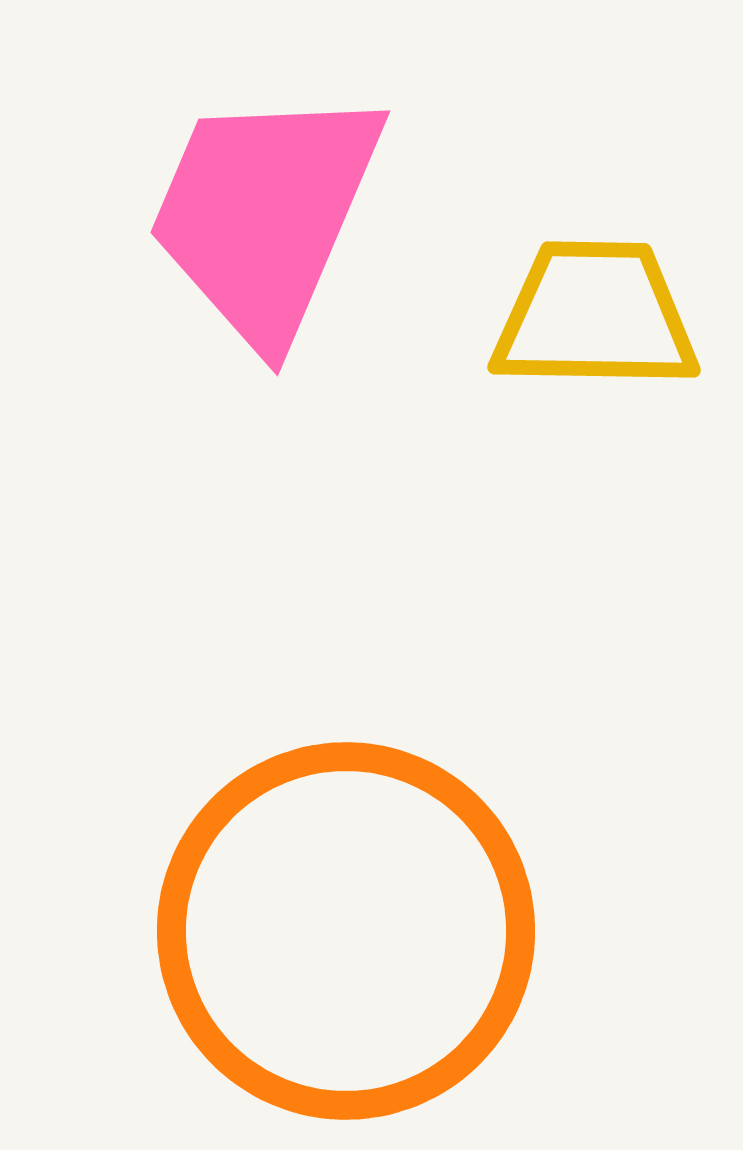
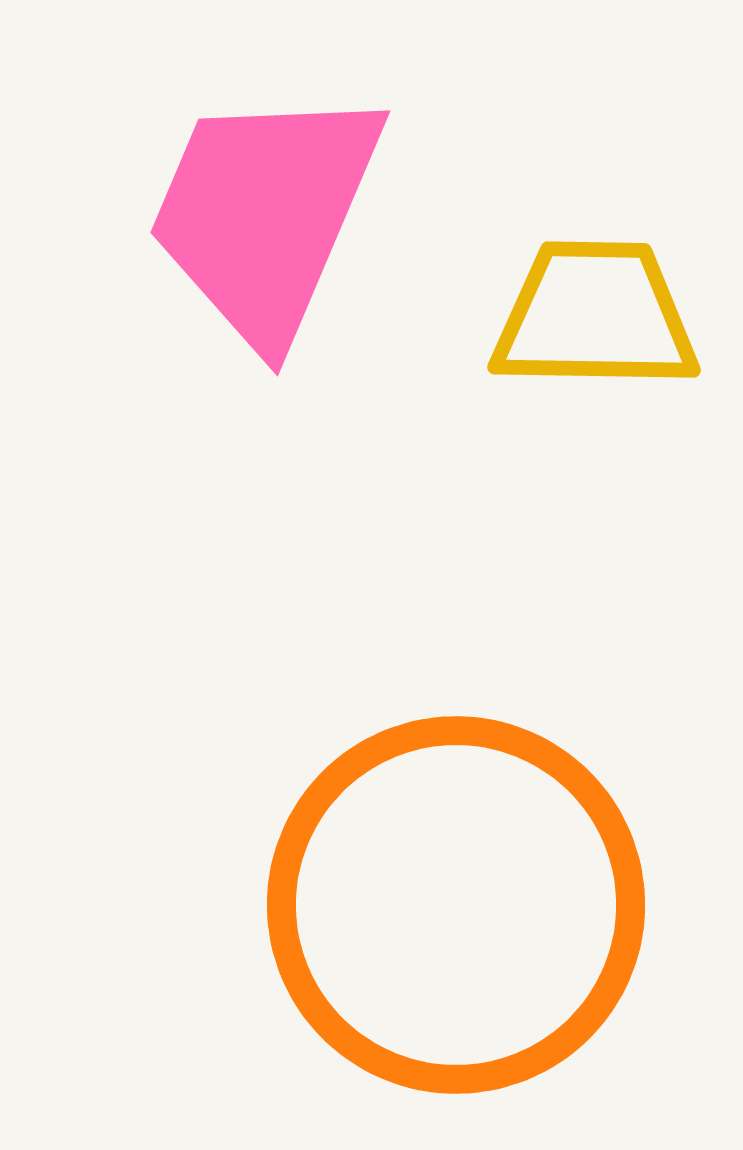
orange circle: moved 110 px right, 26 px up
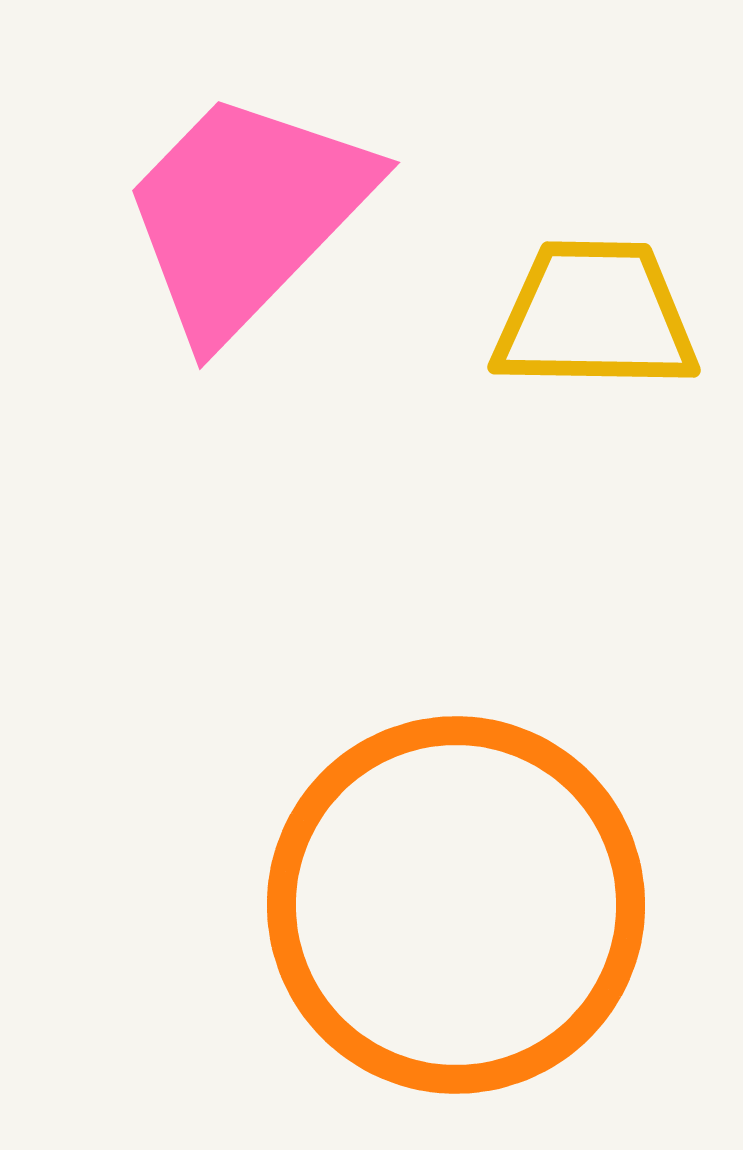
pink trapezoid: moved 19 px left; rotated 21 degrees clockwise
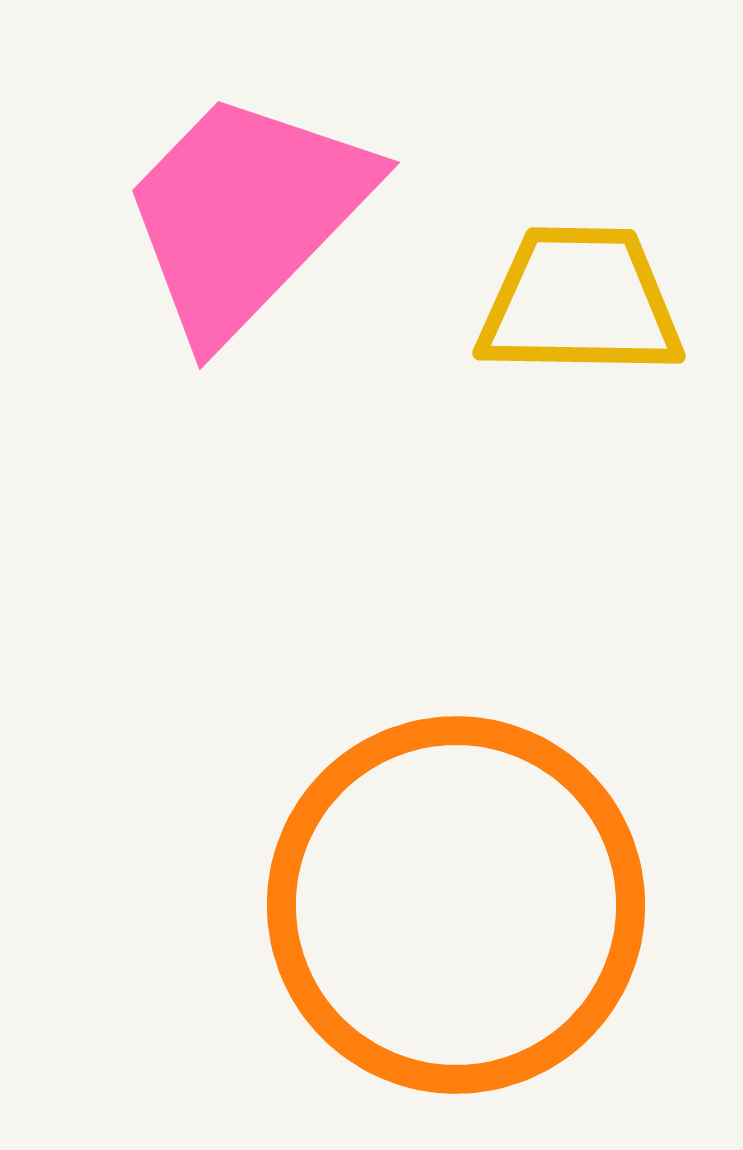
yellow trapezoid: moved 15 px left, 14 px up
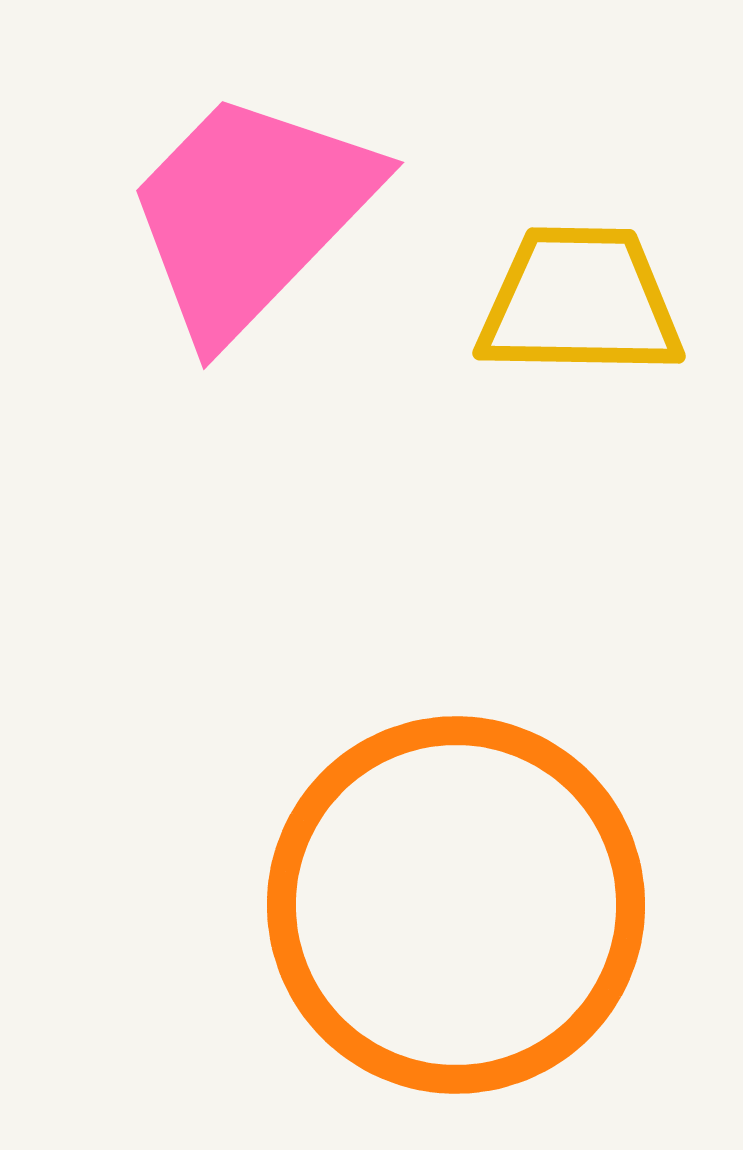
pink trapezoid: moved 4 px right
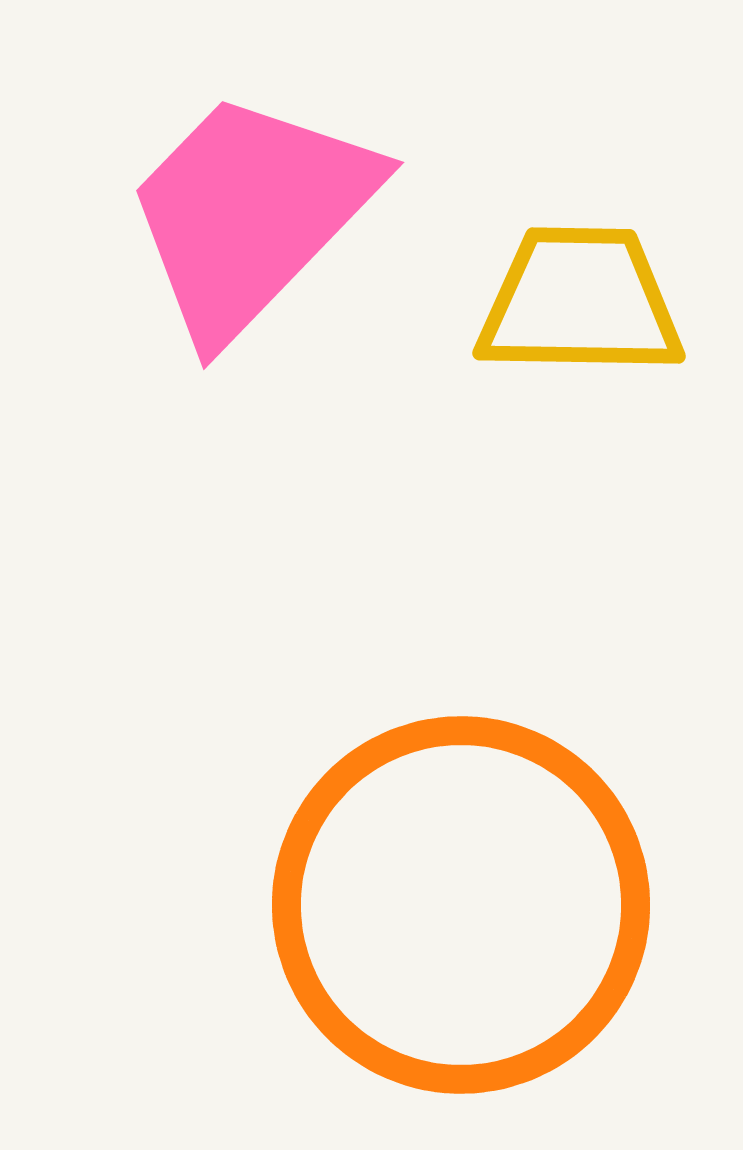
orange circle: moved 5 px right
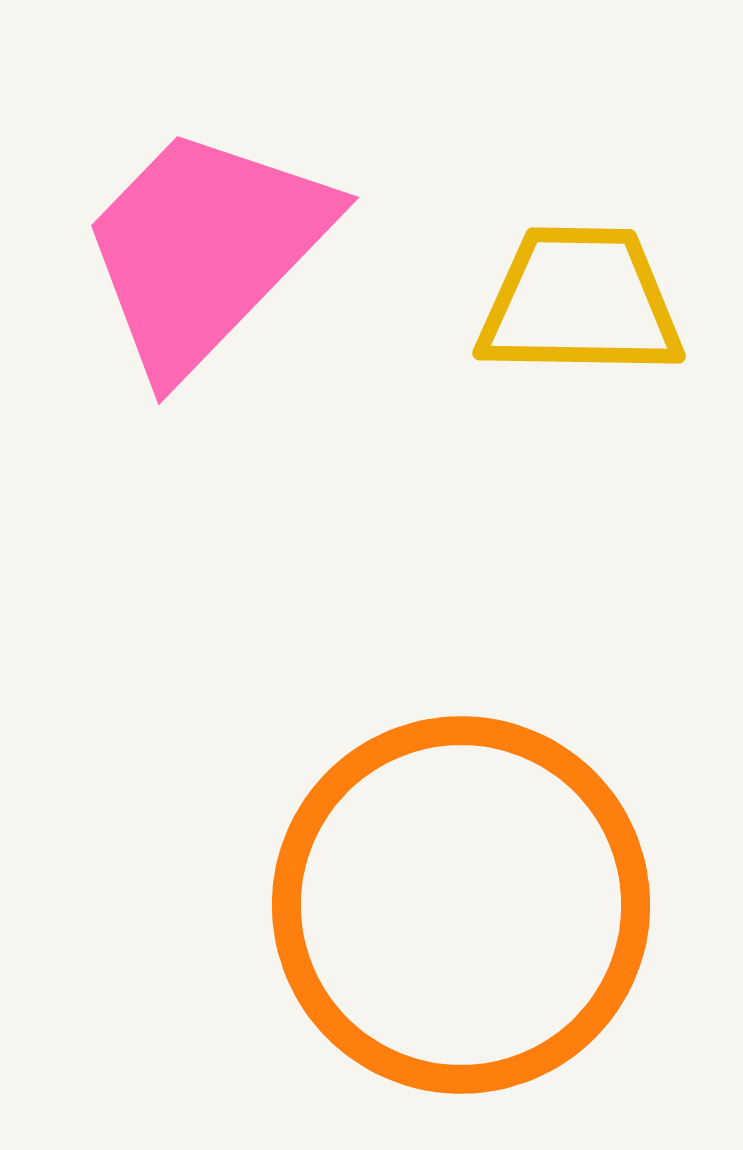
pink trapezoid: moved 45 px left, 35 px down
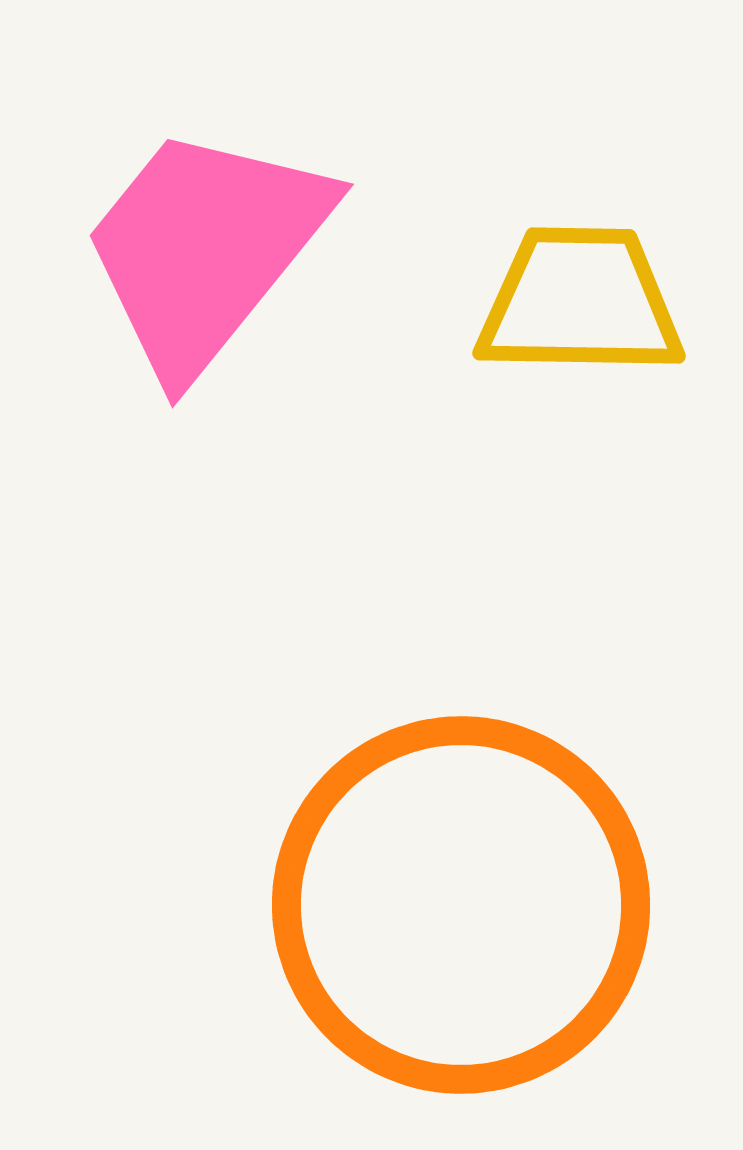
pink trapezoid: rotated 5 degrees counterclockwise
